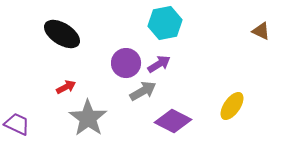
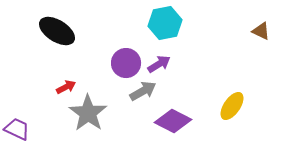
black ellipse: moved 5 px left, 3 px up
gray star: moved 5 px up
purple trapezoid: moved 5 px down
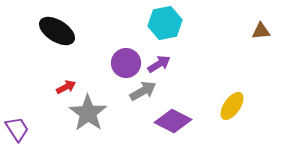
brown triangle: rotated 30 degrees counterclockwise
purple trapezoid: rotated 32 degrees clockwise
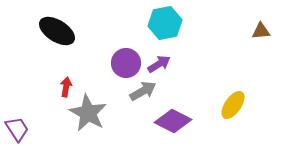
red arrow: rotated 54 degrees counterclockwise
yellow ellipse: moved 1 px right, 1 px up
gray star: rotated 6 degrees counterclockwise
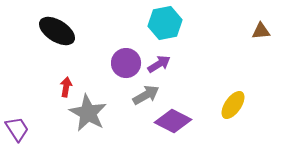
gray arrow: moved 3 px right, 4 px down
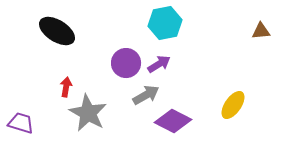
purple trapezoid: moved 4 px right, 6 px up; rotated 40 degrees counterclockwise
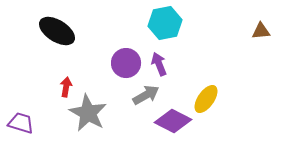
purple arrow: rotated 80 degrees counterclockwise
yellow ellipse: moved 27 px left, 6 px up
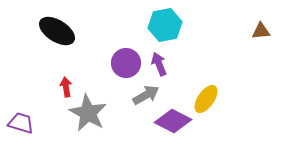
cyan hexagon: moved 2 px down
red arrow: rotated 18 degrees counterclockwise
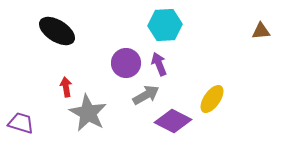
cyan hexagon: rotated 8 degrees clockwise
yellow ellipse: moved 6 px right
